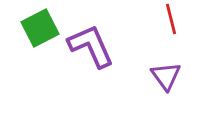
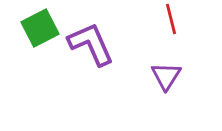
purple L-shape: moved 2 px up
purple triangle: rotated 8 degrees clockwise
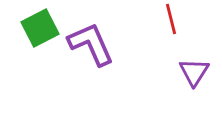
purple triangle: moved 28 px right, 4 px up
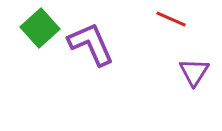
red line: rotated 52 degrees counterclockwise
green square: rotated 15 degrees counterclockwise
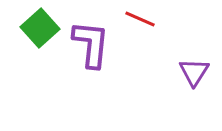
red line: moved 31 px left
purple L-shape: rotated 30 degrees clockwise
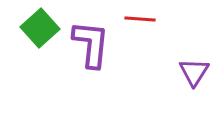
red line: rotated 20 degrees counterclockwise
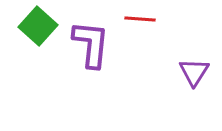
green square: moved 2 px left, 2 px up; rotated 6 degrees counterclockwise
